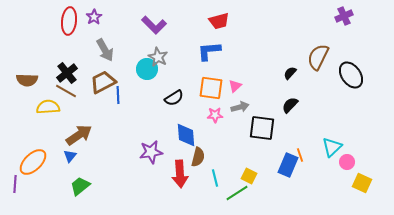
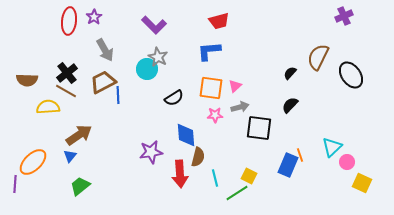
black square at (262, 128): moved 3 px left
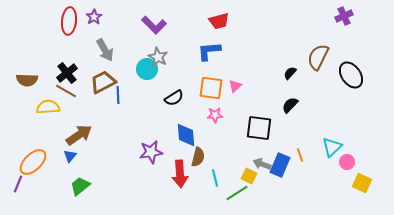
gray arrow at (240, 107): moved 22 px right, 57 px down; rotated 144 degrees counterclockwise
blue rectangle at (288, 165): moved 8 px left
purple line at (15, 184): moved 3 px right; rotated 18 degrees clockwise
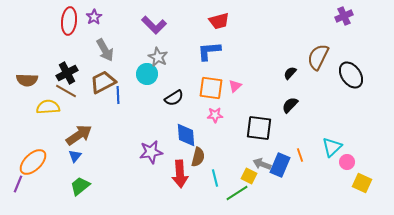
cyan circle at (147, 69): moved 5 px down
black cross at (67, 73): rotated 10 degrees clockwise
blue triangle at (70, 156): moved 5 px right
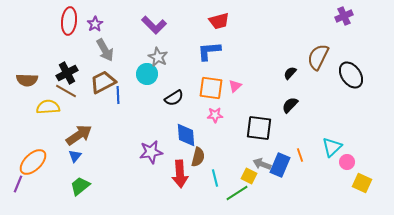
purple star at (94, 17): moved 1 px right, 7 px down
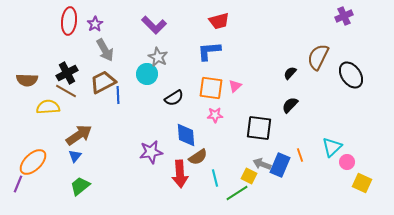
brown semicircle at (198, 157): rotated 42 degrees clockwise
